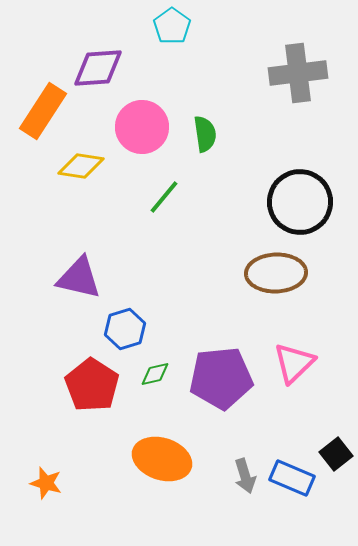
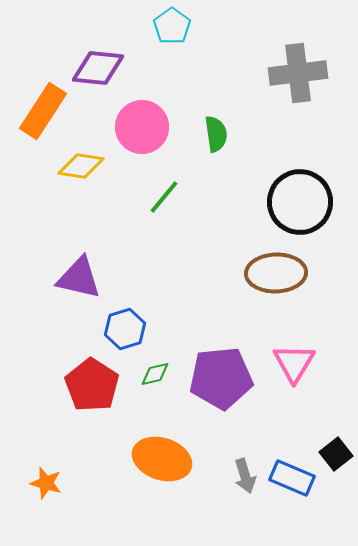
purple diamond: rotated 10 degrees clockwise
green semicircle: moved 11 px right
pink triangle: rotated 15 degrees counterclockwise
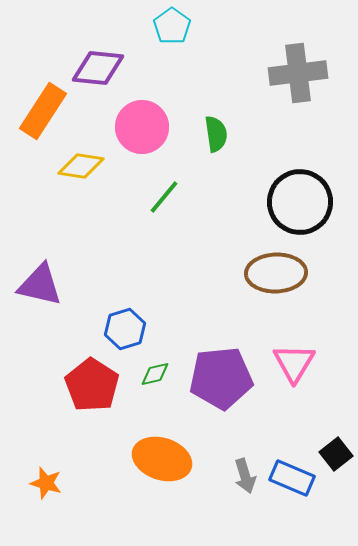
purple triangle: moved 39 px left, 7 px down
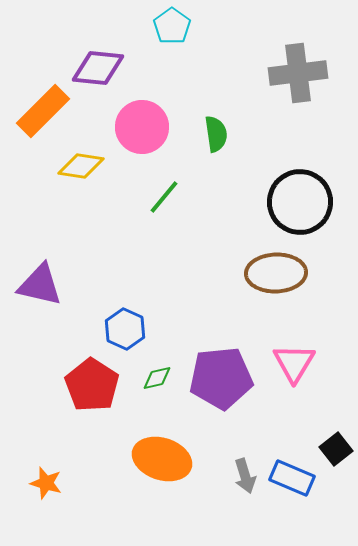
orange rectangle: rotated 12 degrees clockwise
blue hexagon: rotated 18 degrees counterclockwise
green diamond: moved 2 px right, 4 px down
black square: moved 5 px up
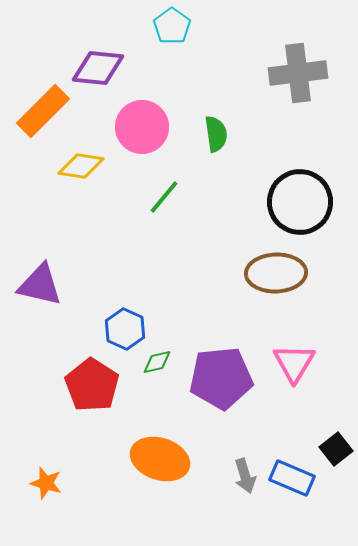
green diamond: moved 16 px up
orange ellipse: moved 2 px left
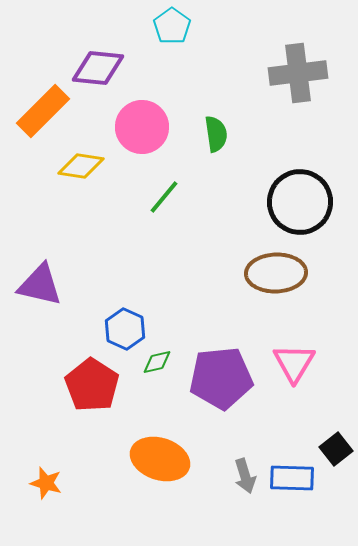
blue rectangle: rotated 21 degrees counterclockwise
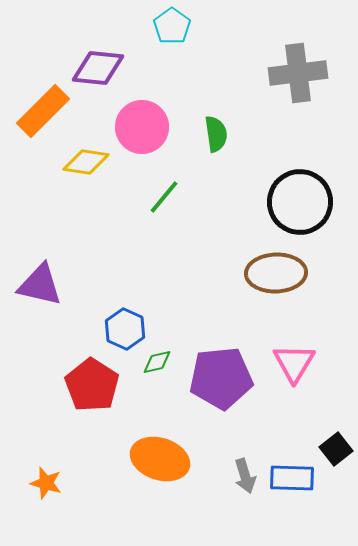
yellow diamond: moved 5 px right, 4 px up
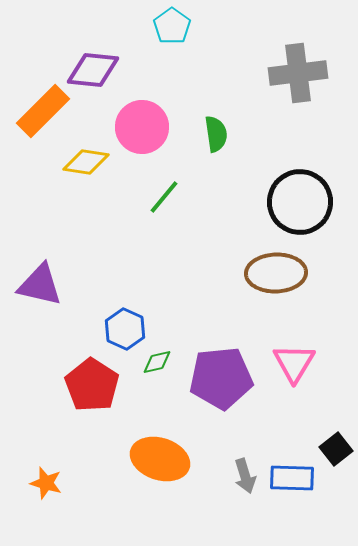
purple diamond: moved 5 px left, 2 px down
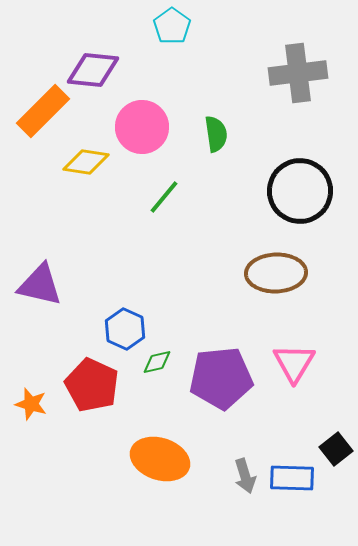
black circle: moved 11 px up
red pentagon: rotated 8 degrees counterclockwise
orange star: moved 15 px left, 79 px up
